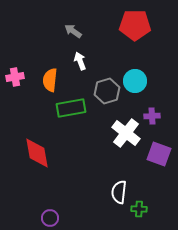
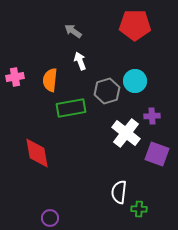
purple square: moved 2 px left
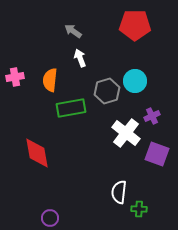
white arrow: moved 3 px up
purple cross: rotated 21 degrees counterclockwise
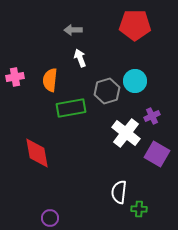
gray arrow: moved 1 px up; rotated 36 degrees counterclockwise
purple square: rotated 10 degrees clockwise
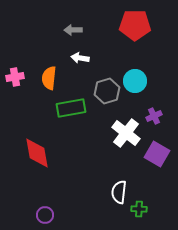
white arrow: rotated 60 degrees counterclockwise
orange semicircle: moved 1 px left, 2 px up
purple cross: moved 2 px right
purple circle: moved 5 px left, 3 px up
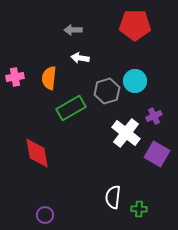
green rectangle: rotated 20 degrees counterclockwise
white semicircle: moved 6 px left, 5 px down
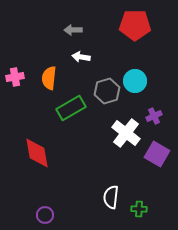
white arrow: moved 1 px right, 1 px up
white semicircle: moved 2 px left
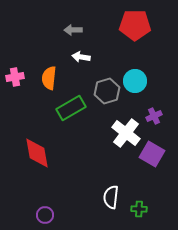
purple square: moved 5 px left
